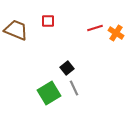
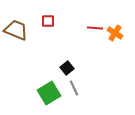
red line: rotated 21 degrees clockwise
orange cross: moved 1 px left
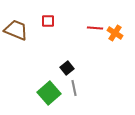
gray line: rotated 14 degrees clockwise
green square: rotated 10 degrees counterclockwise
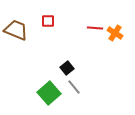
gray line: moved 1 px up; rotated 28 degrees counterclockwise
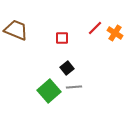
red square: moved 14 px right, 17 px down
red line: rotated 49 degrees counterclockwise
gray line: rotated 56 degrees counterclockwise
green square: moved 2 px up
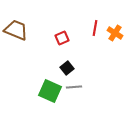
red line: rotated 35 degrees counterclockwise
red square: rotated 24 degrees counterclockwise
green square: moved 1 px right; rotated 25 degrees counterclockwise
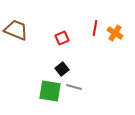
black square: moved 5 px left, 1 px down
gray line: rotated 21 degrees clockwise
green square: rotated 15 degrees counterclockwise
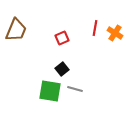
brown trapezoid: rotated 90 degrees clockwise
gray line: moved 1 px right, 2 px down
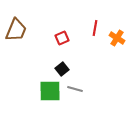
orange cross: moved 2 px right, 5 px down
green square: rotated 10 degrees counterclockwise
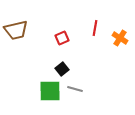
brown trapezoid: rotated 55 degrees clockwise
orange cross: moved 3 px right
